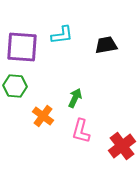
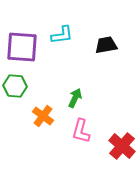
red cross: rotated 12 degrees counterclockwise
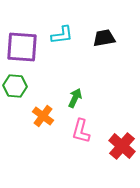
black trapezoid: moved 2 px left, 7 px up
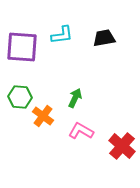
green hexagon: moved 5 px right, 11 px down
pink L-shape: rotated 105 degrees clockwise
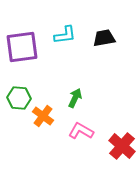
cyan L-shape: moved 3 px right
purple square: rotated 12 degrees counterclockwise
green hexagon: moved 1 px left, 1 px down
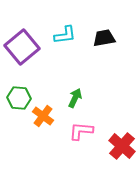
purple square: rotated 32 degrees counterclockwise
pink L-shape: rotated 25 degrees counterclockwise
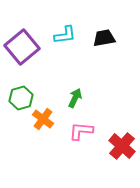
green hexagon: moved 2 px right; rotated 20 degrees counterclockwise
orange cross: moved 3 px down
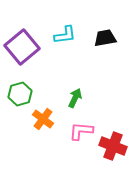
black trapezoid: moved 1 px right
green hexagon: moved 1 px left, 4 px up
red cross: moved 9 px left; rotated 20 degrees counterclockwise
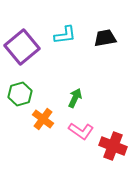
pink L-shape: rotated 150 degrees counterclockwise
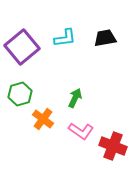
cyan L-shape: moved 3 px down
